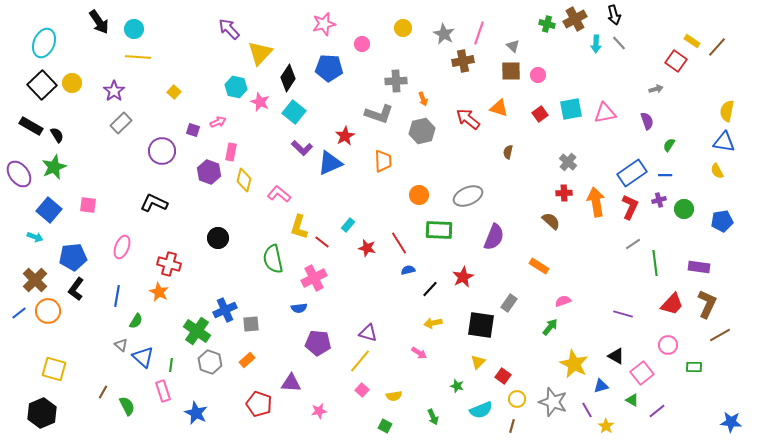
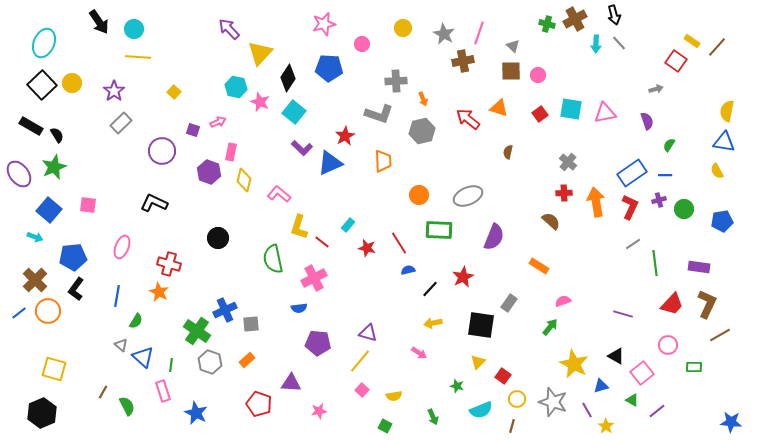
cyan square at (571, 109): rotated 20 degrees clockwise
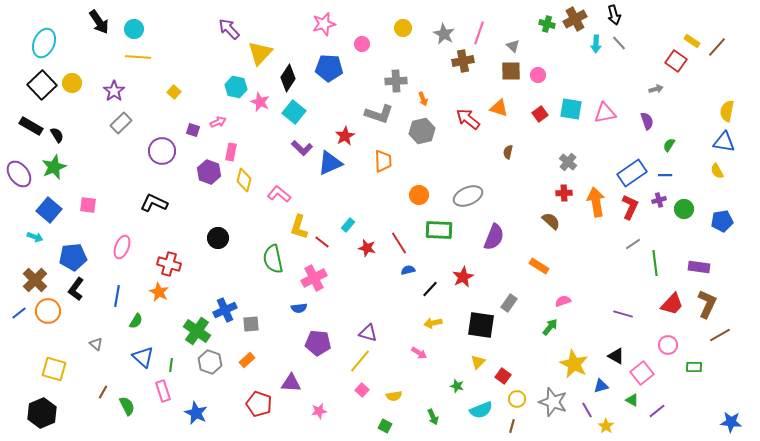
gray triangle at (121, 345): moved 25 px left, 1 px up
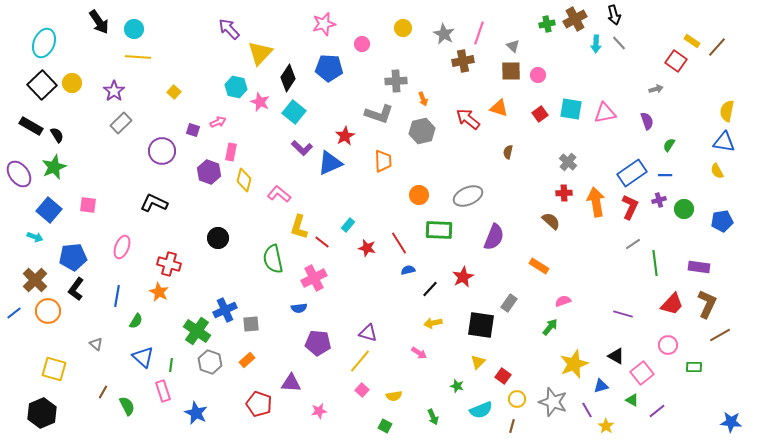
green cross at (547, 24): rotated 28 degrees counterclockwise
blue line at (19, 313): moved 5 px left
yellow star at (574, 364): rotated 24 degrees clockwise
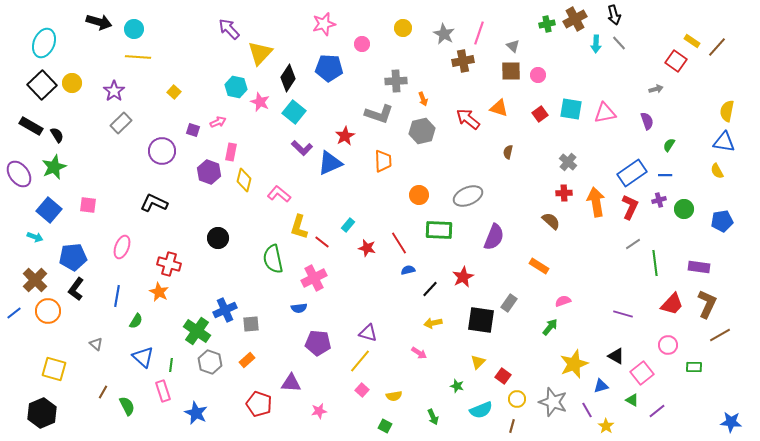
black arrow at (99, 22): rotated 40 degrees counterclockwise
black square at (481, 325): moved 5 px up
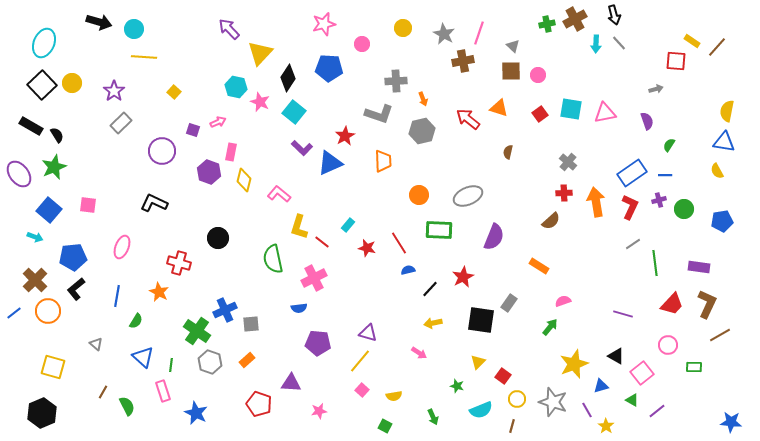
yellow line at (138, 57): moved 6 px right
red square at (676, 61): rotated 30 degrees counterclockwise
brown semicircle at (551, 221): rotated 96 degrees clockwise
red cross at (169, 264): moved 10 px right, 1 px up
black L-shape at (76, 289): rotated 15 degrees clockwise
yellow square at (54, 369): moved 1 px left, 2 px up
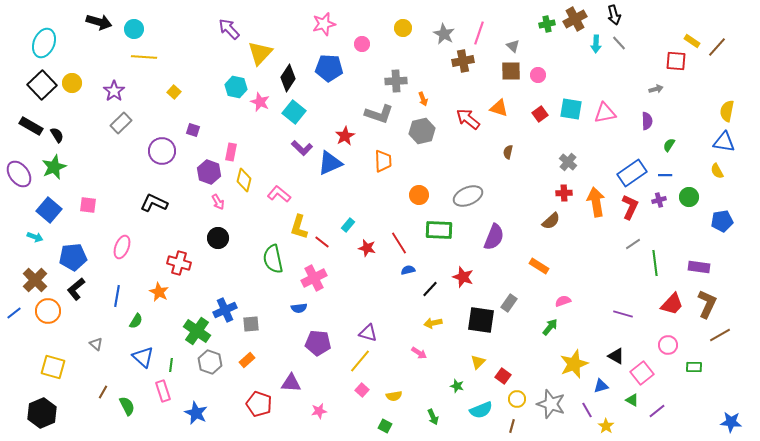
purple semicircle at (647, 121): rotated 18 degrees clockwise
pink arrow at (218, 122): moved 80 px down; rotated 84 degrees clockwise
green circle at (684, 209): moved 5 px right, 12 px up
red star at (463, 277): rotated 25 degrees counterclockwise
gray star at (553, 402): moved 2 px left, 2 px down
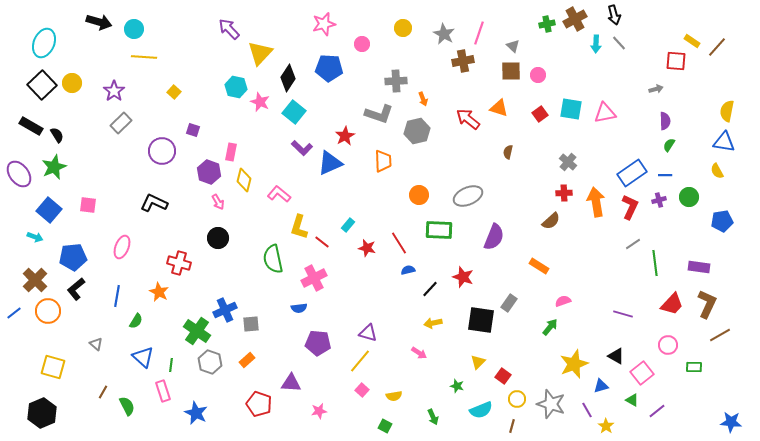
purple semicircle at (647, 121): moved 18 px right
gray hexagon at (422, 131): moved 5 px left
